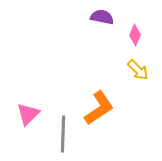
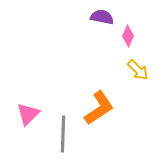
pink diamond: moved 7 px left, 1 px down
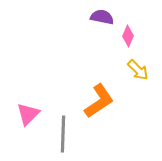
orange L-shape: moved 7 px up
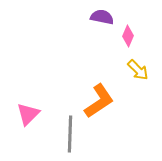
gray line: moved 7 px right
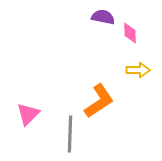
purple semicircle: moved 1 px right
pink diamond: moved 2 px right, 3 px up; rotated 25 degrees counterclockwise
yellow arrow: rotated 45 degrees counterclockwise
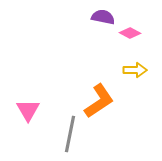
pink diamond: rotated 60 degrees counterclockwise
yellow arrow: moved 3 px left
pink triangle: moved 4 px up; rotated 15 degrees counterclockwise
gray line: rotated 9 degrees clockwise
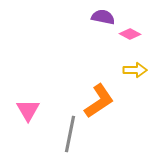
pink diamond: moved 1 px down
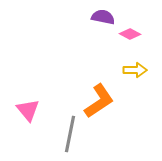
pink triangle: rotated 10 degrees counterclockwise
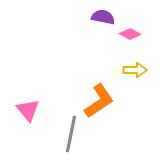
gray line: moved 1 px right
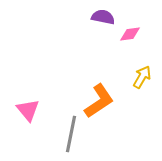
pink diamond: rotated 35 degrees counterclockwise
yellow arrow: moved 7 px right, 7 px down; rotated 60 degrees counterclockwise
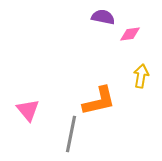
yellow arrow: moved 1 px left, 1 px up; rotated 20 degrees counterclockwise
orange L-shape: rotated 21 degrees clockwise
